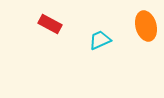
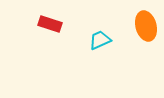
red rectangle: rotated 10 degrees counterclockwise
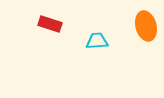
cyan trapezoid: moved 3 px left, 1 px down; rotated 20 degrees clockwise
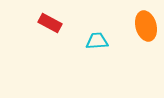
red rectangle: moved 1 px up; rotated 10 degrees clockwise
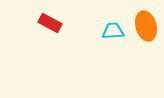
cyan trapezoid: moved 16 px right, 10 px up
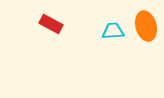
red rectangle: moved 1 px right, 1 px down
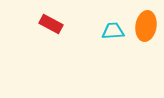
orange ellipse: rotated 24 degrees clockwise
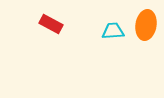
orange ellipse: moved 1 px up
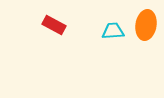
red rectangle: moved 3 px right, 1 px down
